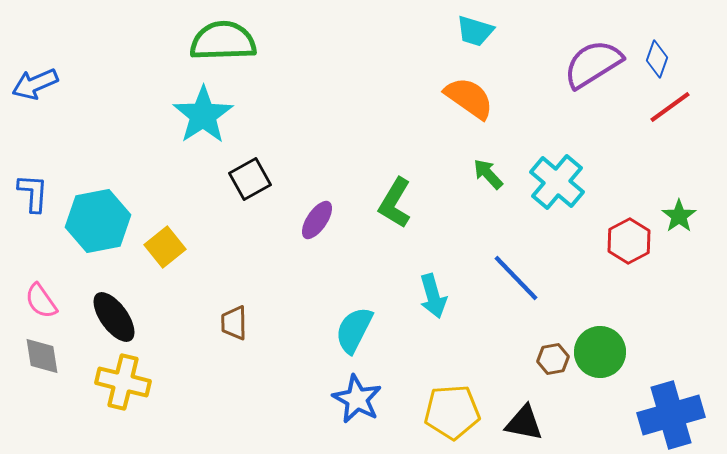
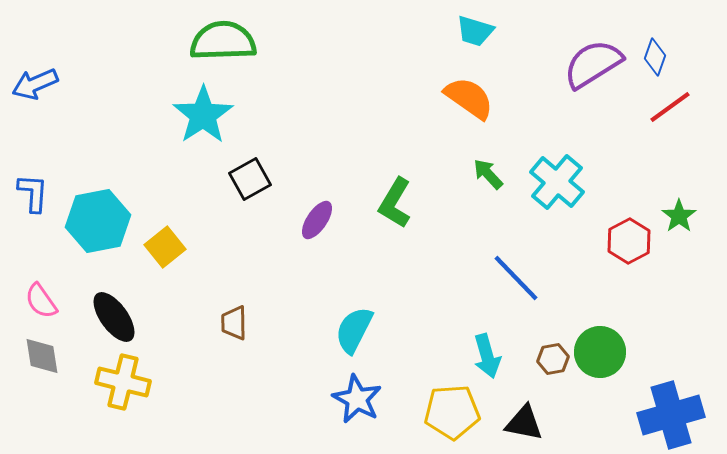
blue diamond: moved 2 px left, 2 px up
cyan arrow: moved 54 px right, 60 px down
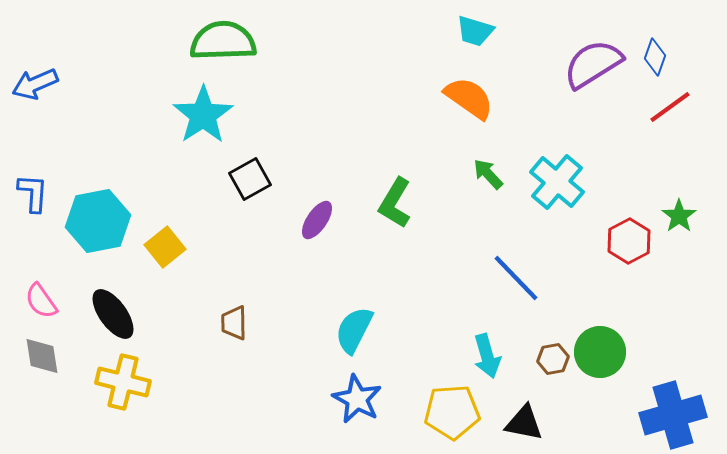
black ellipse: moved 1 px left, 3 px up
blue cross: moved 2 px right
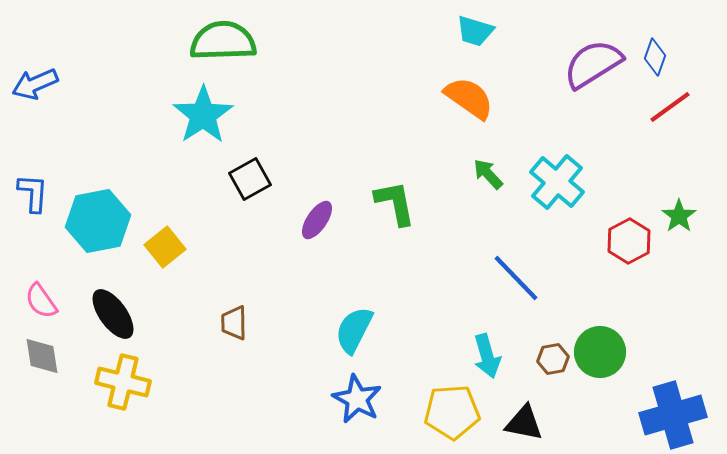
green L-shape: rotated 138 degrees clockwise
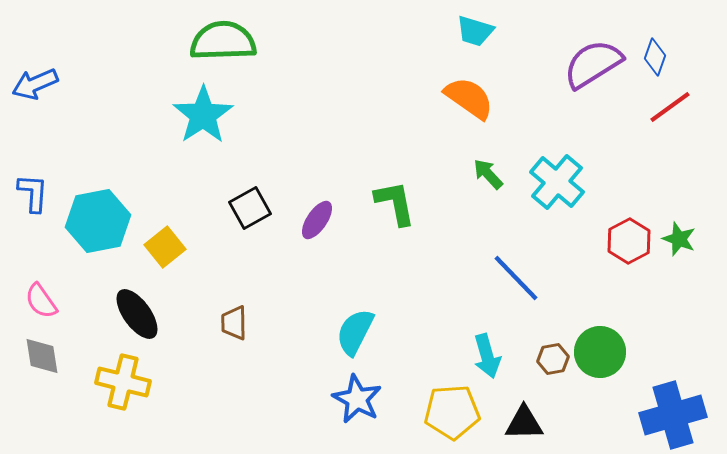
black square: moved 29 px down
green star: moved 23 px down; rotated 16 degrees counterclockwise
black ellipse: moved 24 px right
cyan semicircle: moved 1 px right, 2 px down
black triangle: rotated 12 degrees counterclockwise
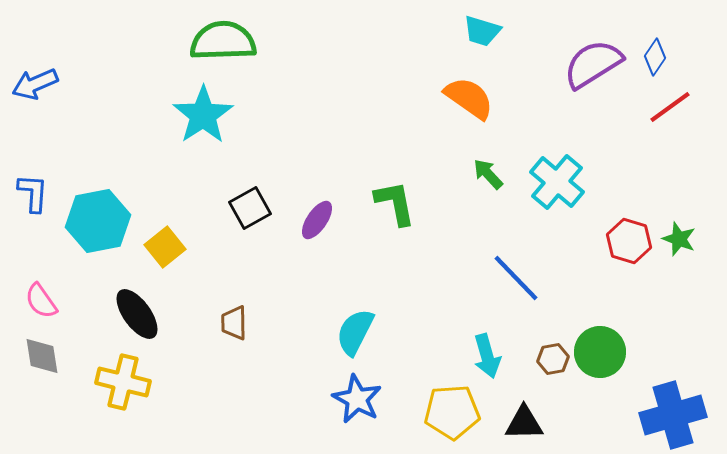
cyan trapezoid: moved 7 px right
blue diamond: rotated 15 degrees clockwise
red hexagon: rotated 15 degrees counterclockwise
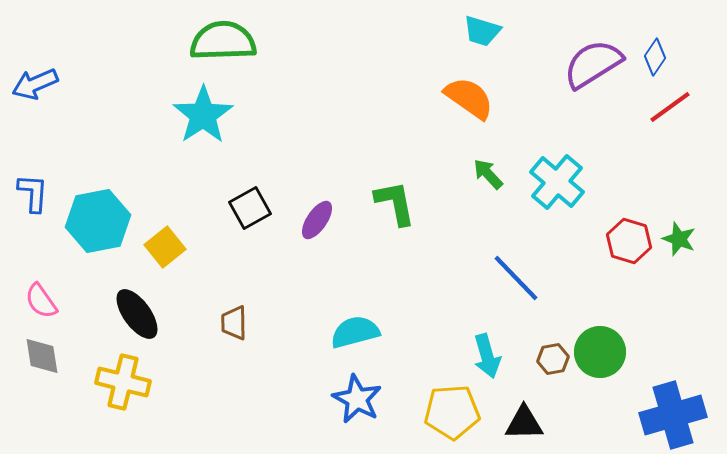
cyan semicircle: rotated 48 degrees clockwise
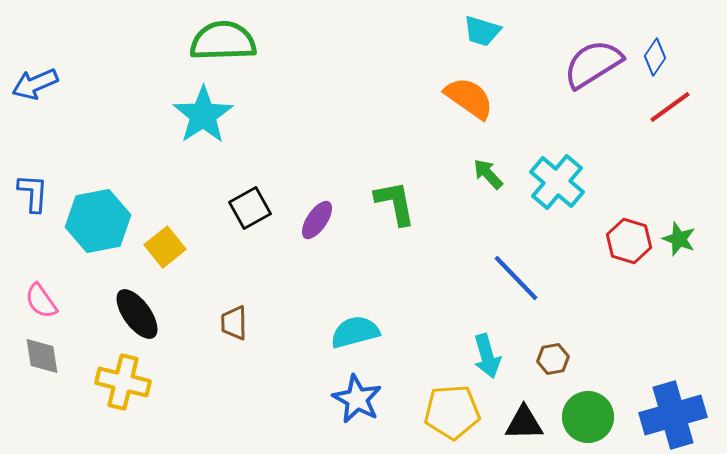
green circle: moved 12 px left, 65 px down
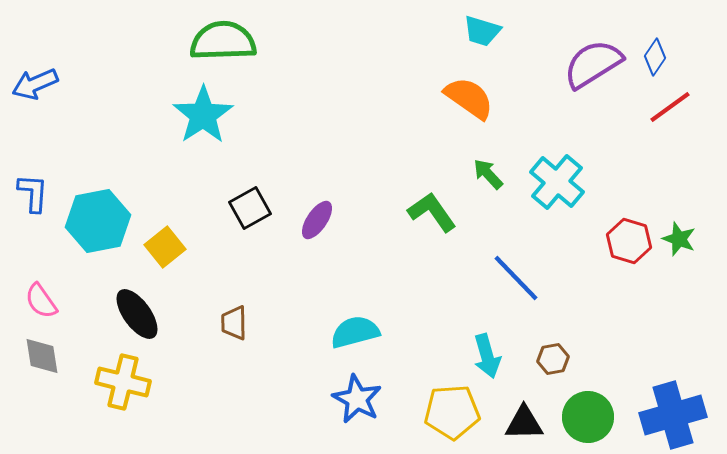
green L-shape: moved 37 px right, 9 px down; rotated 24 degrees counterclockwise
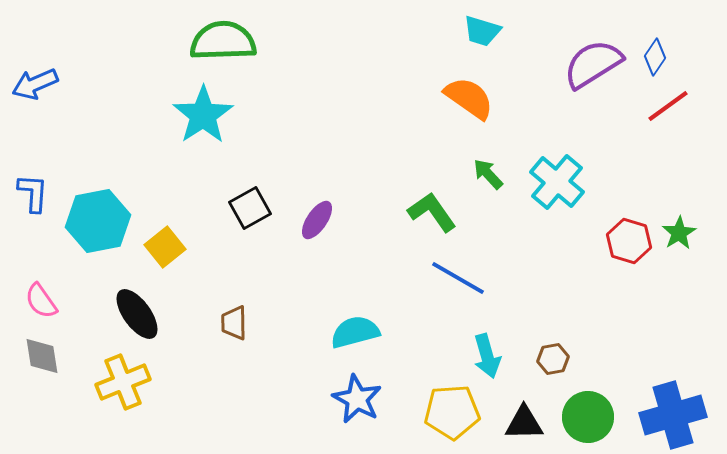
red line: moved 2 px left, 1 px up
green star: moved 6 px up; rotated 20 degrees clockwise
blue line: moved 58 px left; rotated 16 degrees counterclockwise
yellow cross: rotated 36 degrees counterclockwise
